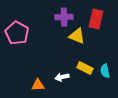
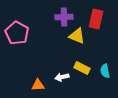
yellow rectangle: moved 3 px left
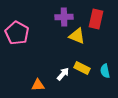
white arrow: moved 1 px right, 3 px up; rotated 144 degrees clockwise
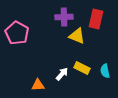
white arrow: moved 1 px left
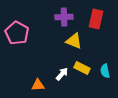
yellow triangle: moved 3 px left, 5 px down
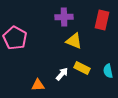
red rectangle: moved 6 px right, 1 px down
pink pentagon: moved 2 px left, 5 px down
cyan semicircle: moved 3 px right
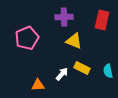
pink pentagon: moved 12 px right; rotated 20 degrees clockwise
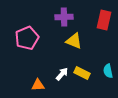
red rectangle: moved 2 px right
yellow rectangle: moved 5 px down
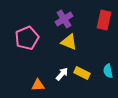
purple cross: moved 2 px down; rotated 30 degrees counterclockwise
yellow triangle: moved 5 px left, 1 px down
